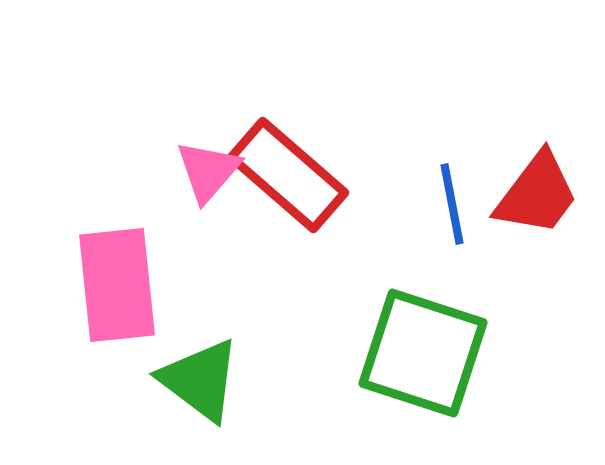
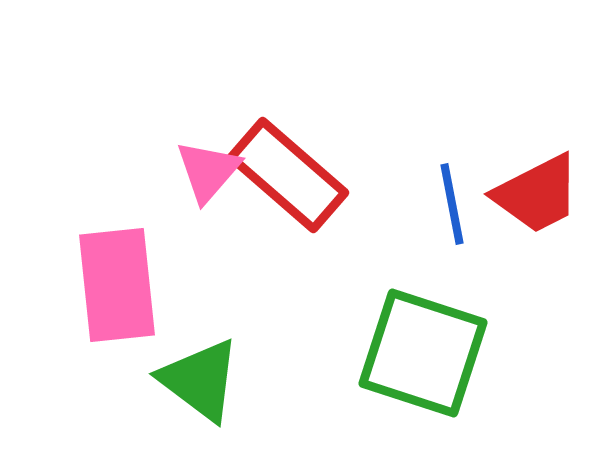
red trapezoid: rotated 26 degrees clockwise
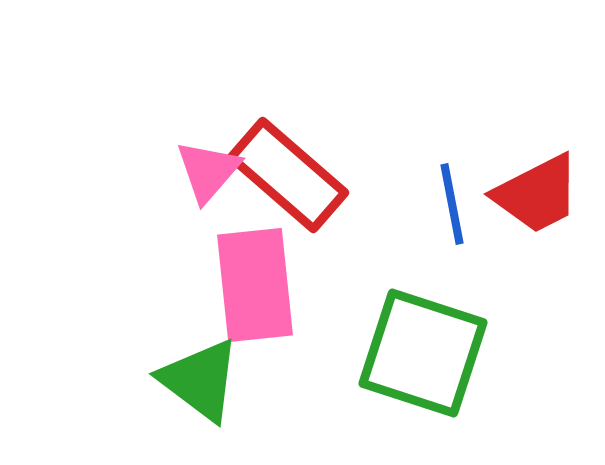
pink rectangle: moved 138 px right
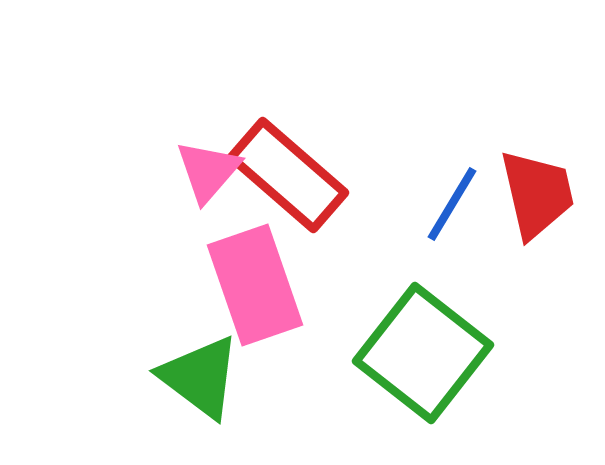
red trapezoid: rotated 76 degrees counterclockwise
blue line: rotated 42 degrees clockwise
pink rectangle: rotated 13 degrees counterclockwise
green square: rotated 20 degrees clockwise
green triangle: moved 3 px up
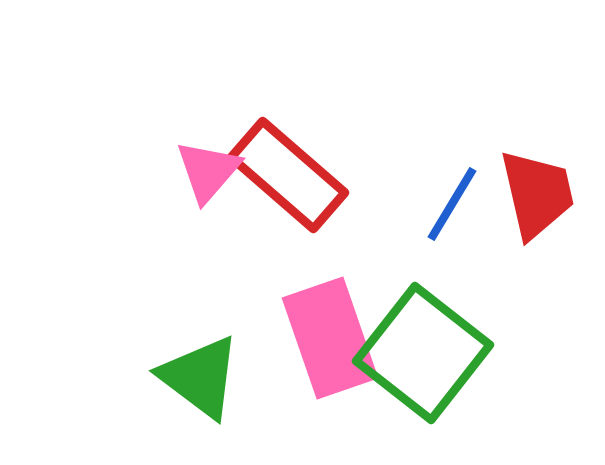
pink rectangle: moved 75 px right, 53 px down
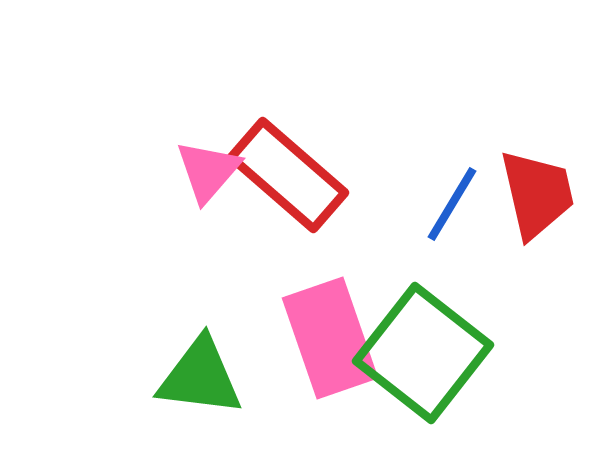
green triangle: rotated 30 degrees counterclockwise
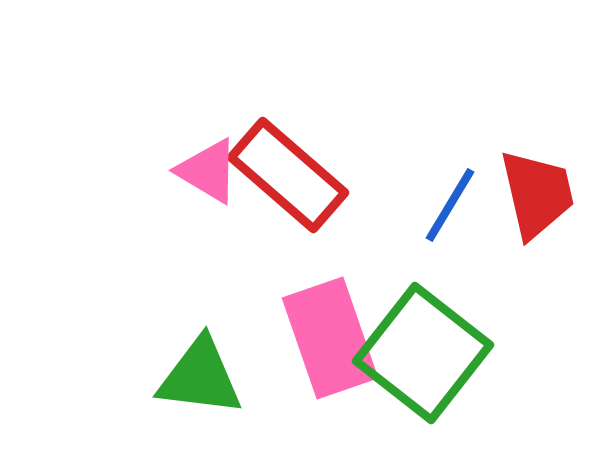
pink triangle: rotated 40 degrees counterclockwise
blue line: moved 2 px left, 1 px down
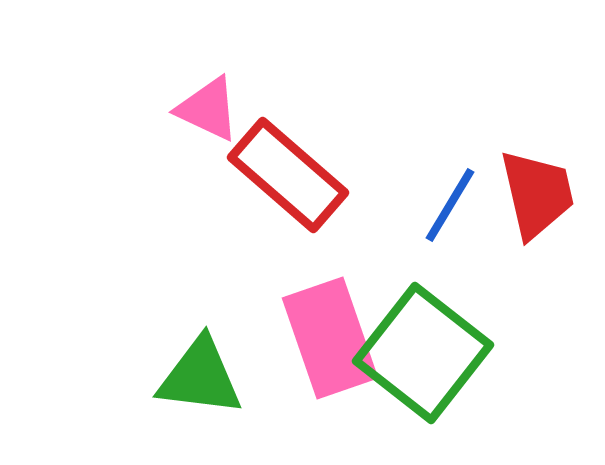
pink triangle: moved 62 px up; rotated 6 degrees counterclockwise
